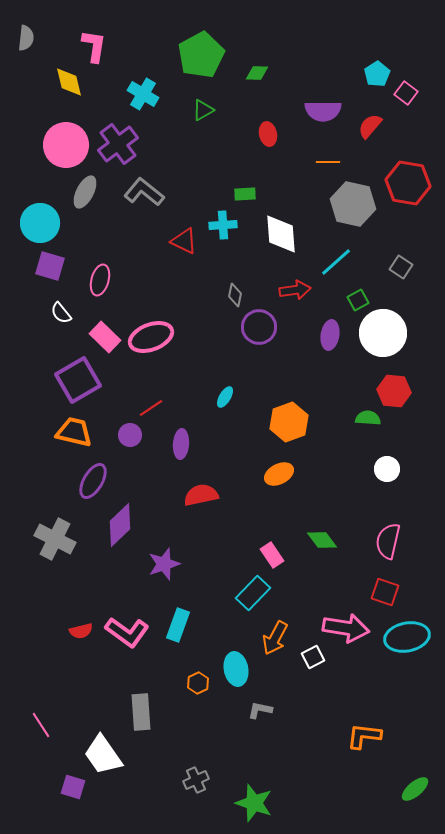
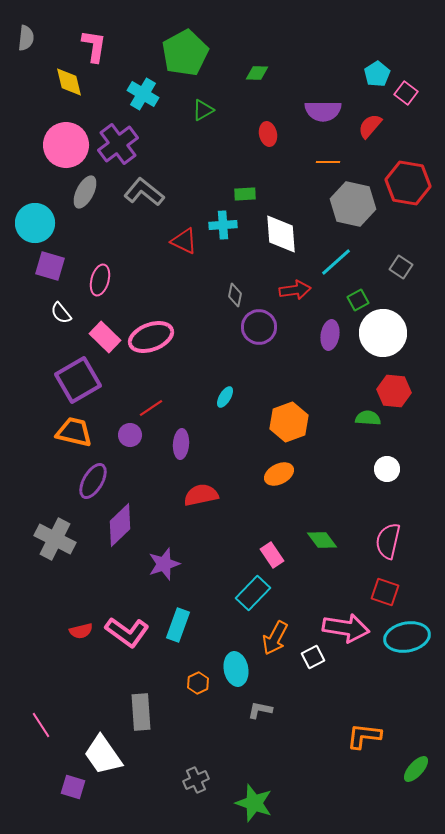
green pentagon at (201, 55): moved 16 px left, 2 px up
cyan circle at (40, 223): moved 5 px left
green ellipse at (415, 789): moved 1 px right, 20 px up; rotated 8 degrees counterclockwise
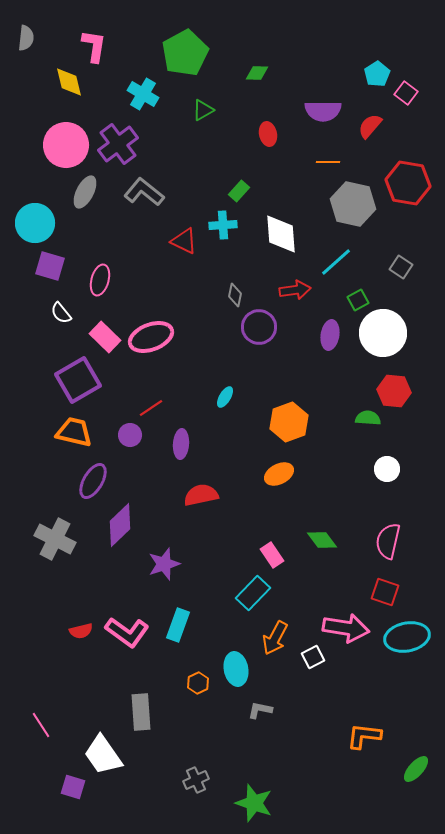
green rectangle at (245, 194): moved 6 px left, 3 px up; rotated 45 degrees counterclockwise
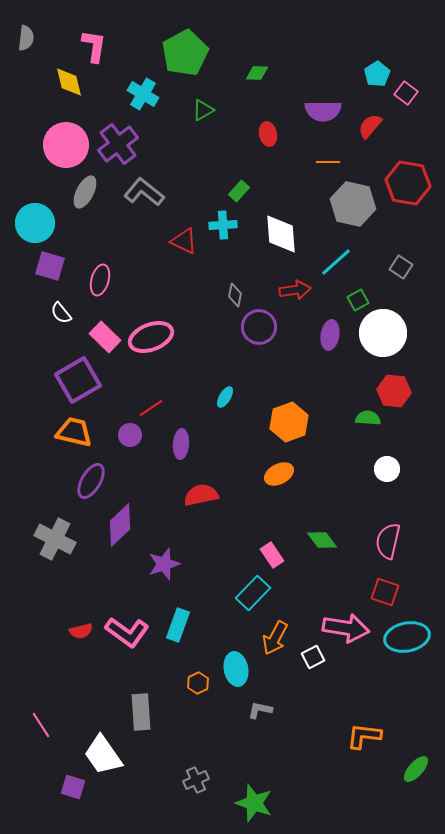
purple ellipse at (93, 481): moved 2 px left
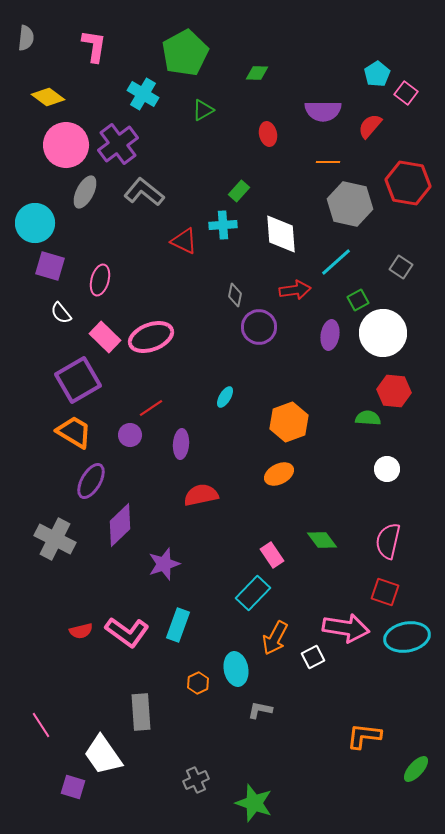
yellow diamond at (69, 82): moved 21 px left, 15 px down; rotated 40 degrees counterclockwise
gray hexagon at (353, 204): moved 3 px left
orange trapezoid at (74, 432): rotated 18 degrees clockwise
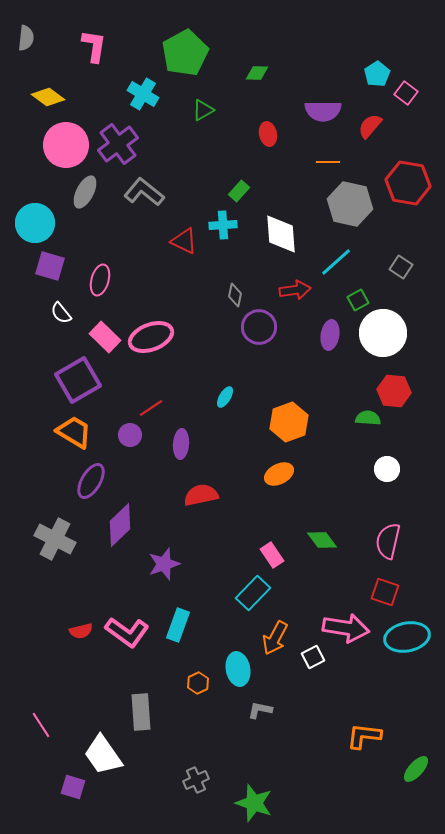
cyan ellipse at (236, 669): moved 2 px right
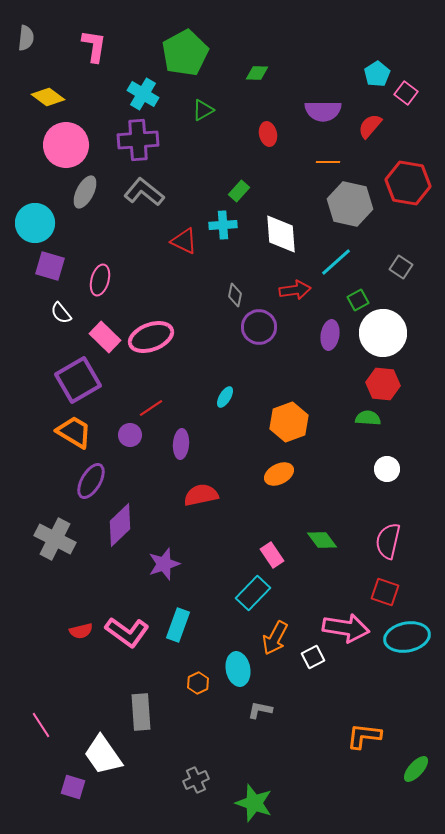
purple cross at (118, 144): moved 20 px right, 4 px up; rotated 33 degrees clockwise
red hexagon at (394, 391): moved 11 px left, 7 px up
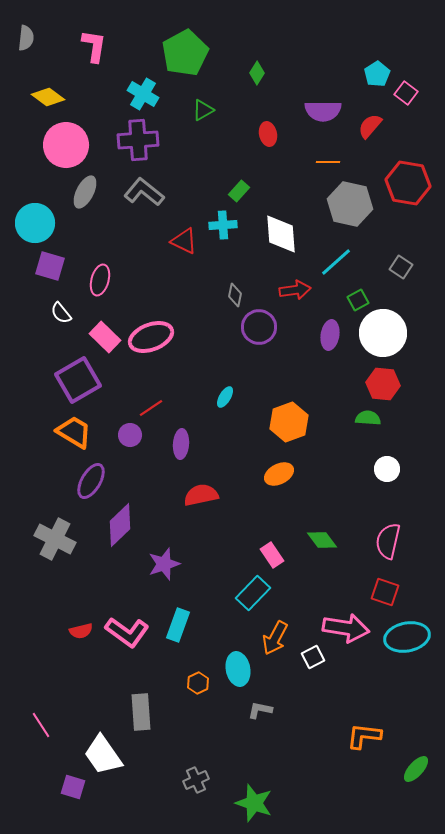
green diamond at (257, 73): rotated 60 degrees counterclockwise
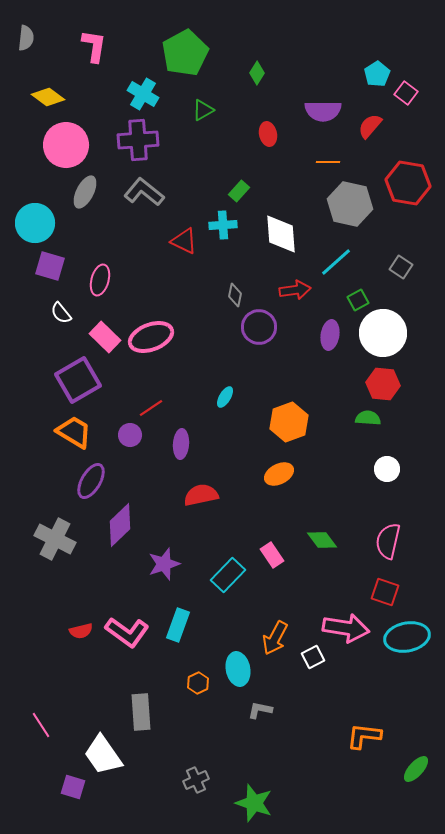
cyan rectangle at (253, 593): moved 25 px left, 18 px up
